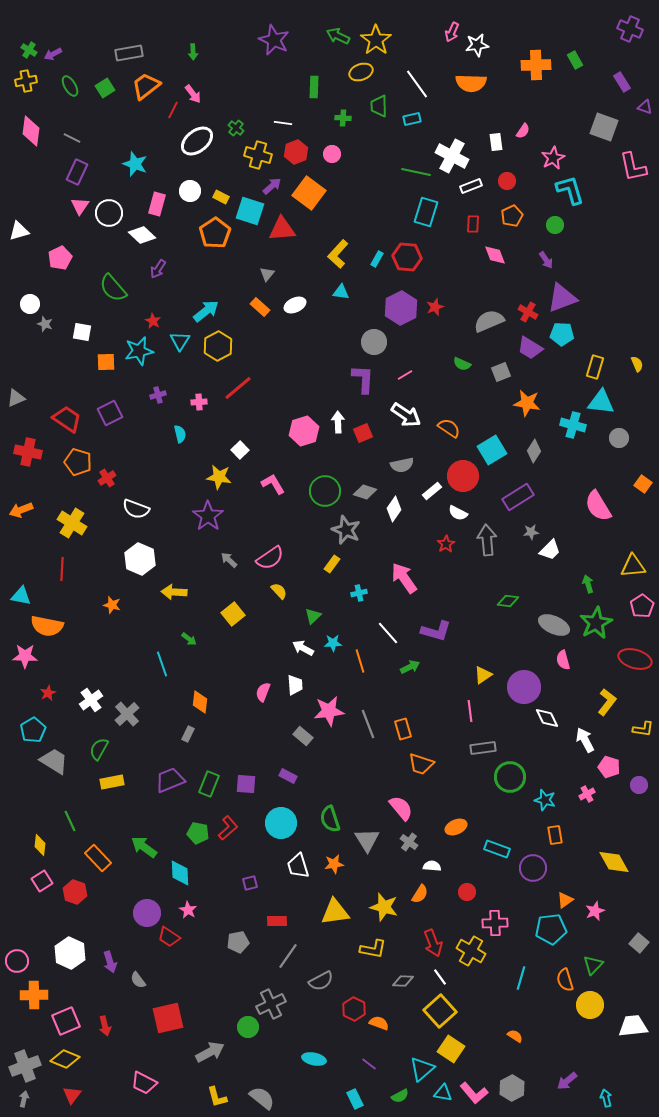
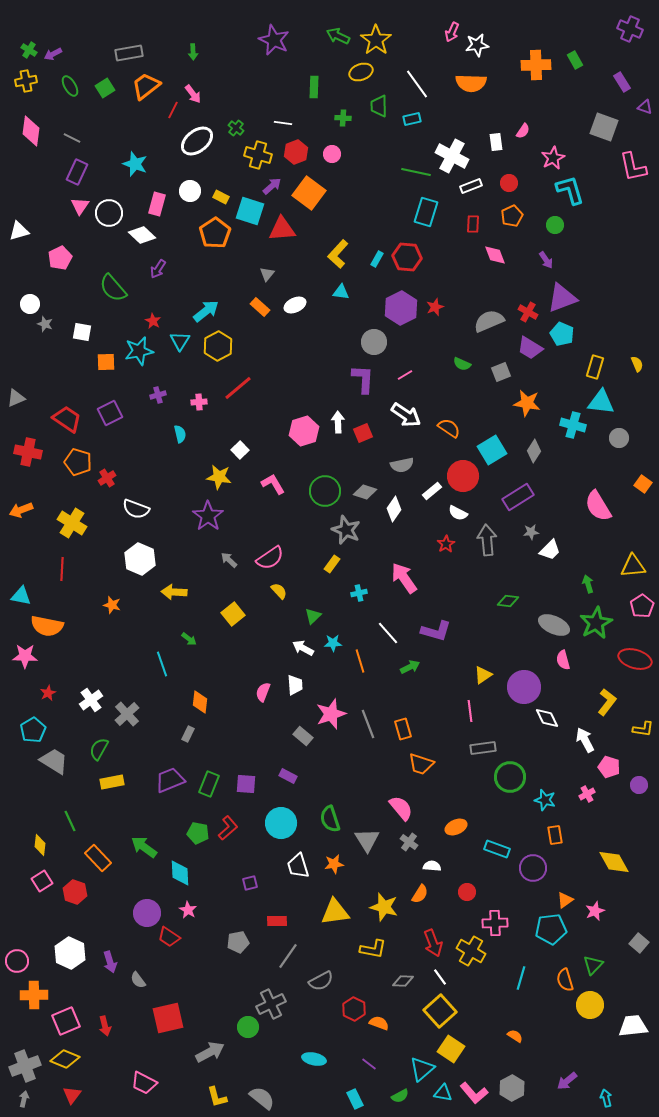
red circle at (507, 181): moved 2 px right, 2 px down
cyan pentagon at (562, 334): rotated 20 degrees clockwise
pink star at (329, 711): moved 2 px right, 3 px down; rotated 12 degrees counterclockwise
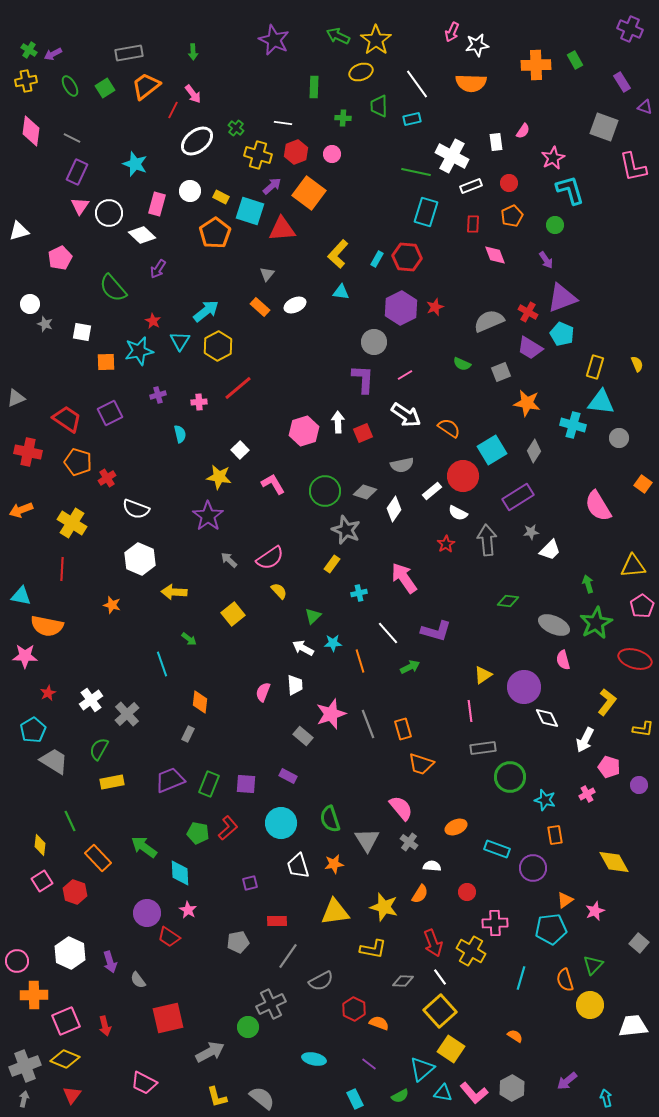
white arrow at (585, 740): rotated 125 degrees counterclockwise
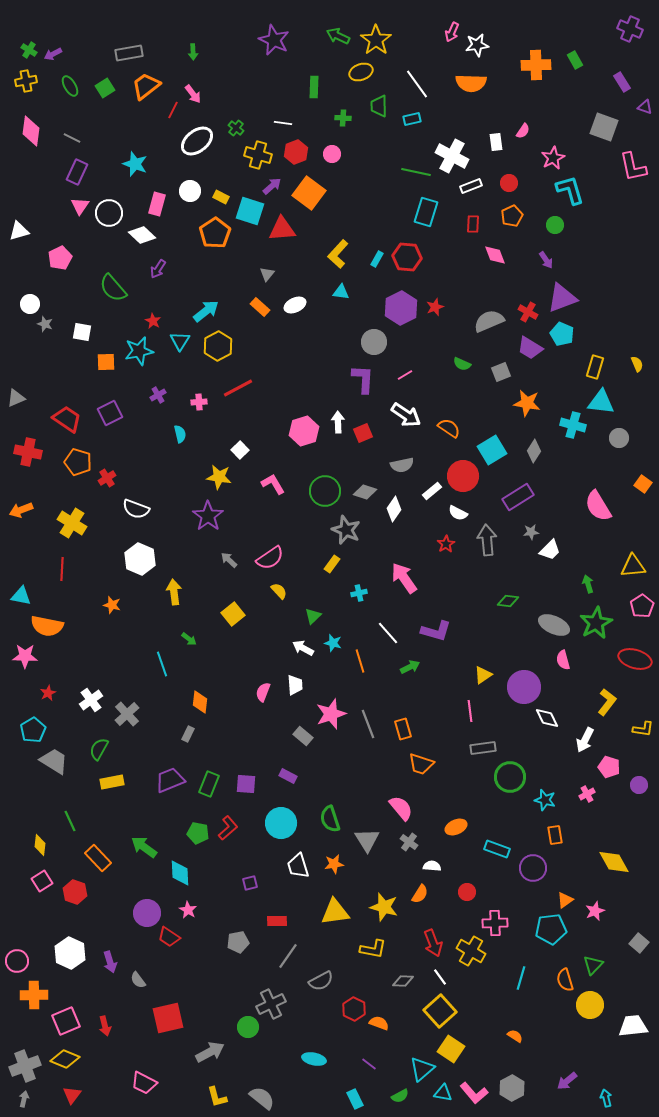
red line at (238, 388): rotated 12 degrees clockwise
purple cross at (158, 395): rotated 14 degrees counterclockwise
yellow arrow at (174, 592): rotated 80 degrees clockwise
cyan star at (333, 643): rotated 18 degrees clockwise
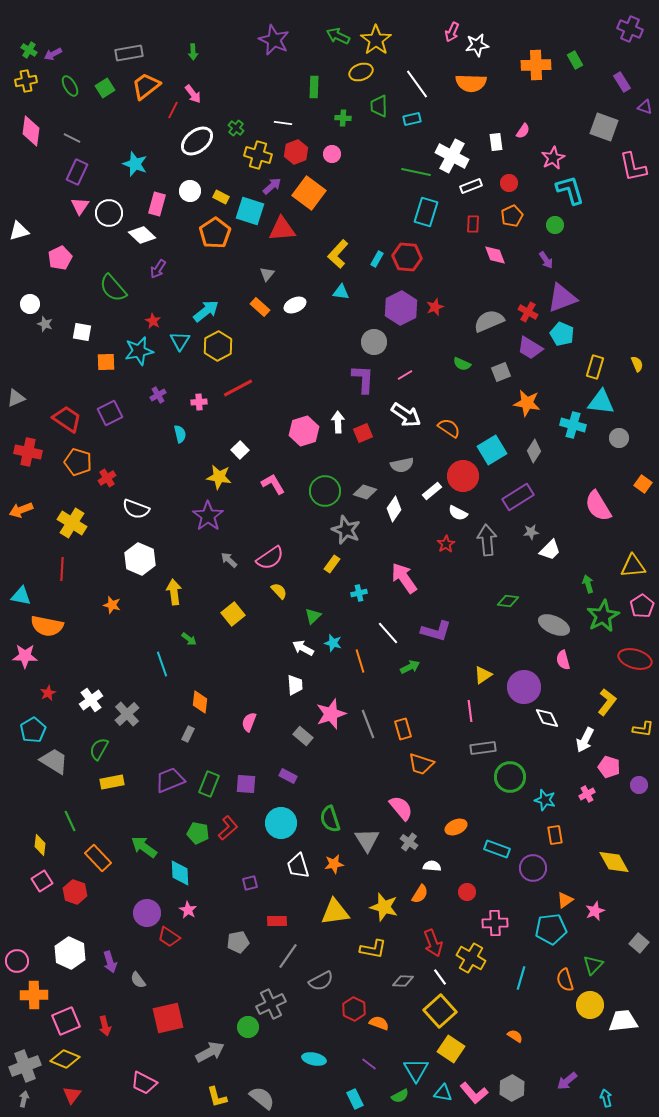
green star at (596, 623): moved 7 px right, 7 px up
pink semicircle at (263, 692): moved 14 px left, 30 px down
yellow cross at (471, 951): moved 7 px down
white trapezoid at (633, 1026): moved 10 px left, 5 px up
cyan triangle at (422, 1069): moved 6 px left, 1 px down; rotated 20 degrees counterclockwise
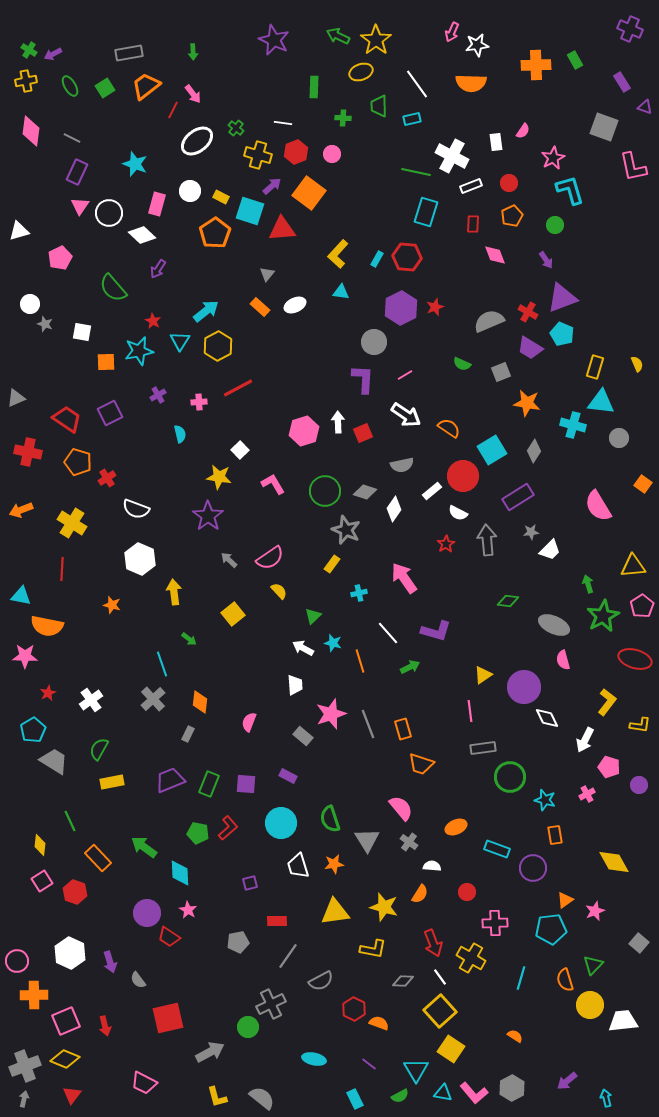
gray cross at (127, 714): moved 26 px right, 15 px up
yellow L-shape at (643, 729): moved 3 px left, 4 px up
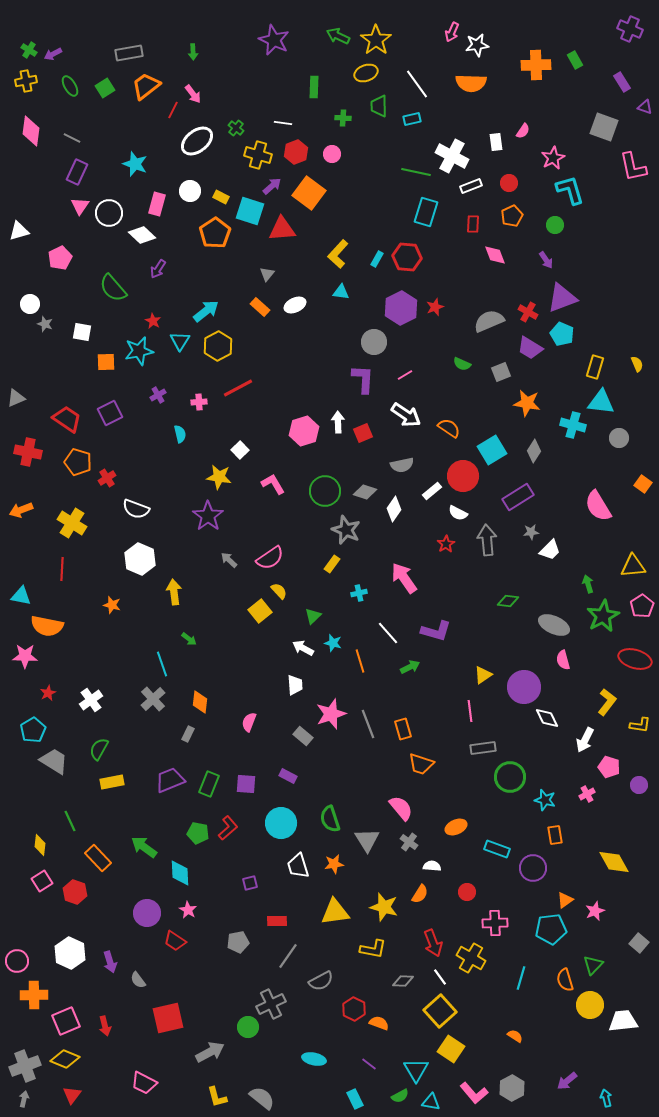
yellow ellipse at (361, 72): moved 5 px right, 1 px down
yellow square at (233, 614): moved 27 px right, 3 px up
red trapezoid at (169, 937): moved 6 px right, 4 px down
cyan triangle at (443, 1093): moved 12 px left, 9 px down
